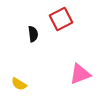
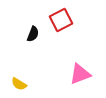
red square: moved 1 px down
black semicircle: rotated 28 degrees clockwise
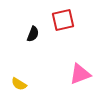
red square: moved 2 px right; rotated 15 degrees clockwise
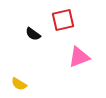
black semicircle: rotated 105 degrees clockwise
pink triangle: moved 1 px left, 17 px up
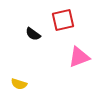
yellow semicircle: rotated 14 degrees counterclockwise
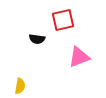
black semicircle: moved 4 px right, 5 px down; rotated 28 degrees counterclockwise
yellow semicircle: moved 1 px right, 2 px down; rotated 98 degrees counterclockwise
